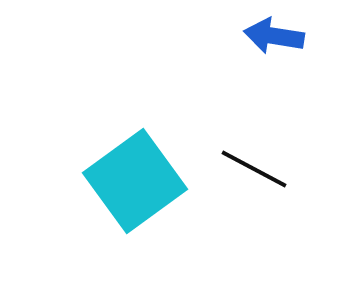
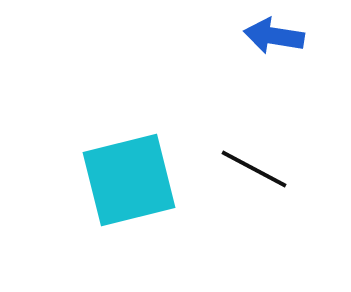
cyan square: moved 6 px left, 1 px up; rotated 22 degrees clockwise
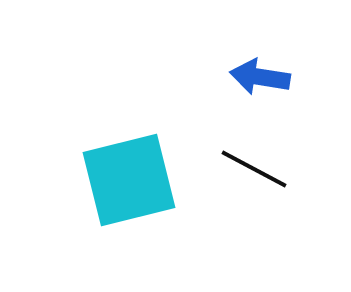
blue arrow: moved 14 px left, 41 px down
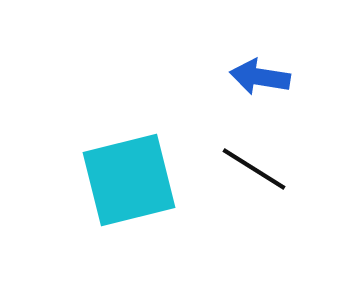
black line: rotated 4 degrees clockwise
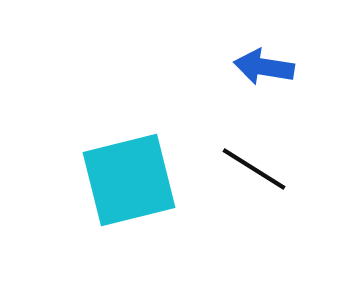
blue arrow: moved 4 px right, 10 px up
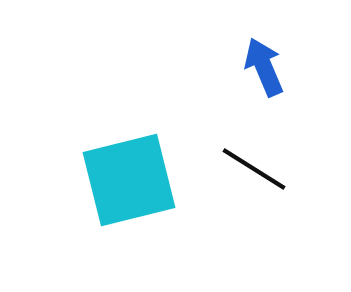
blue arrow: rotated 58 degrees clockwise
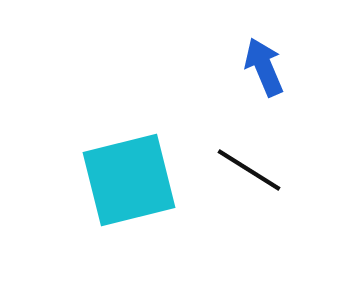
black line: moved 5 px left, 1 px down
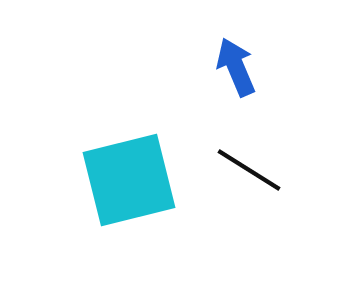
blue arrow: moved 28 px left
